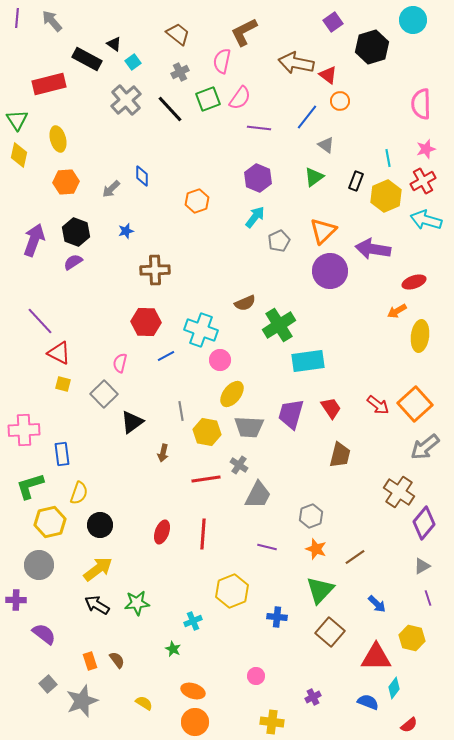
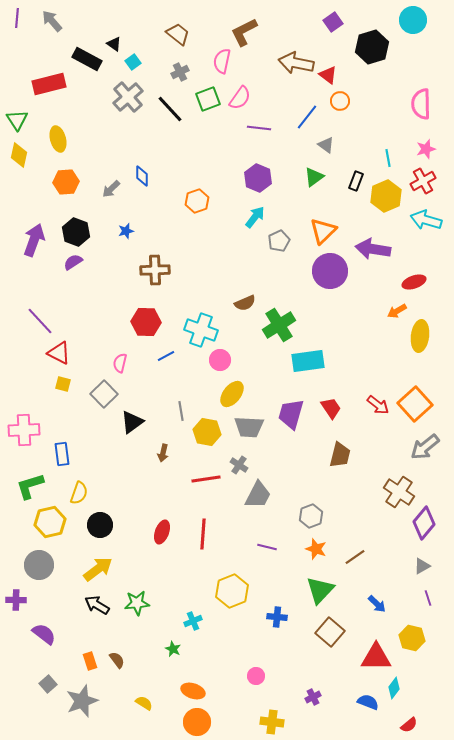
gray cross at (126, 100): moved 2 px right, 3 px up
orange circle at (195, 722): moved 2 px right
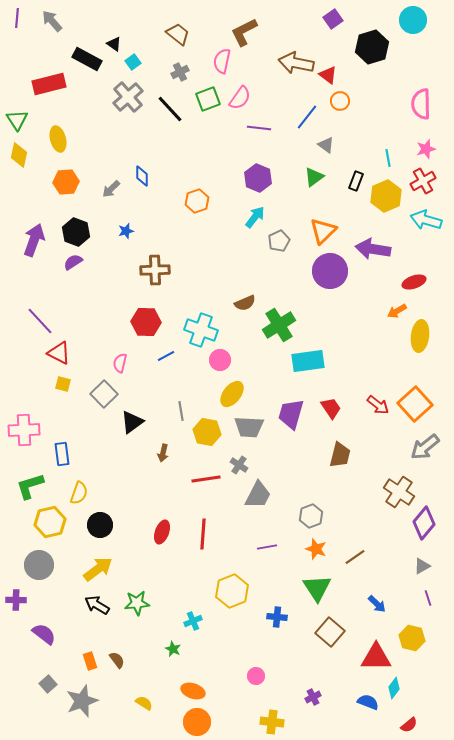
purple square at (333, 22): moved 3 px up
purple line at (267, 547): rotated 24 degrees counterclockwise
green triangle at (320, 590): moved 3 px left, 2 px up; rotated 16 degrees counterclockwise
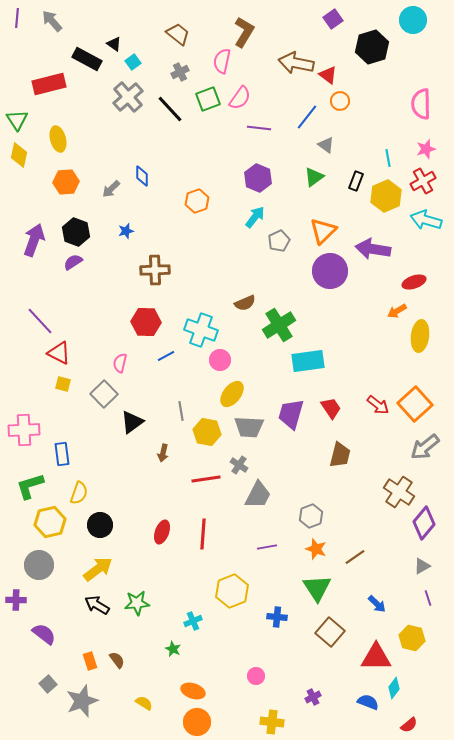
brown L-shape at (244, 32): rotated 148 degrees clockwise
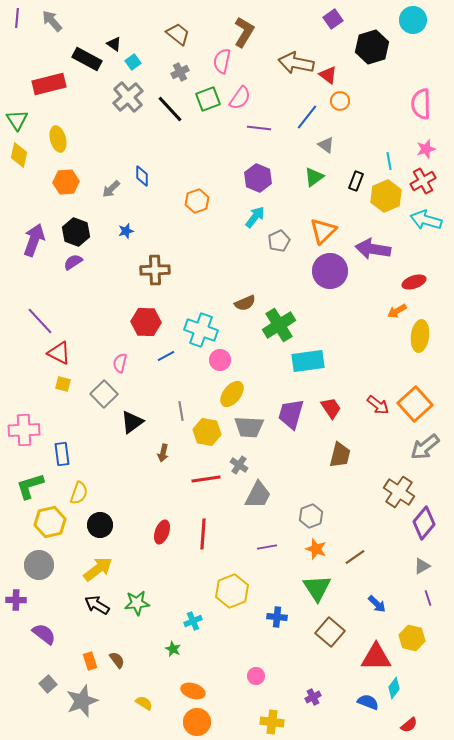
cyan line at (388, 158): moved 1 px right, 3 px down
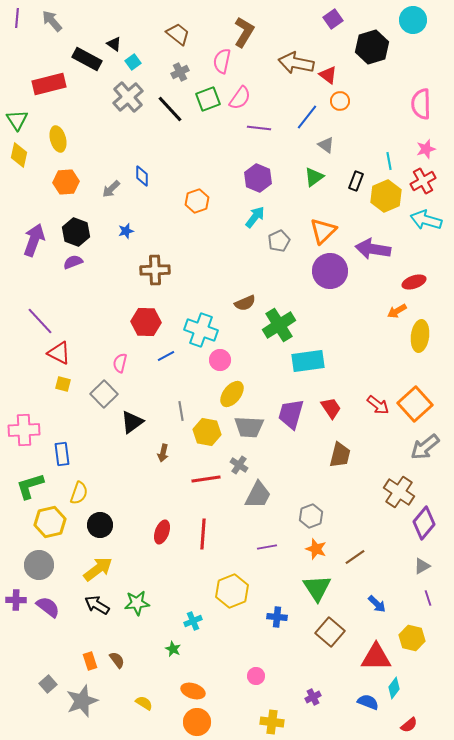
purple semicircle at (73, 262): rotated 12 degrees clockwise
purple semicircle at (44, 634): moved 4 px right, 27 px up
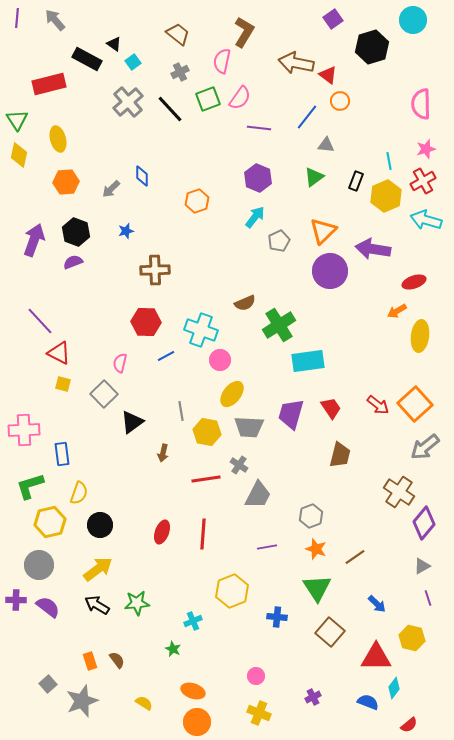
gray arrow at (52, 21): moved 3 px right, 1 px up
gray cross at (128, 97): moved 5 px down
gray triangle at (326, 145): rotated 30 degrees counterclockwise
yellow cross at (272, 722): moved 13 px left, 9 px up; rotated 15 degrees clockwise
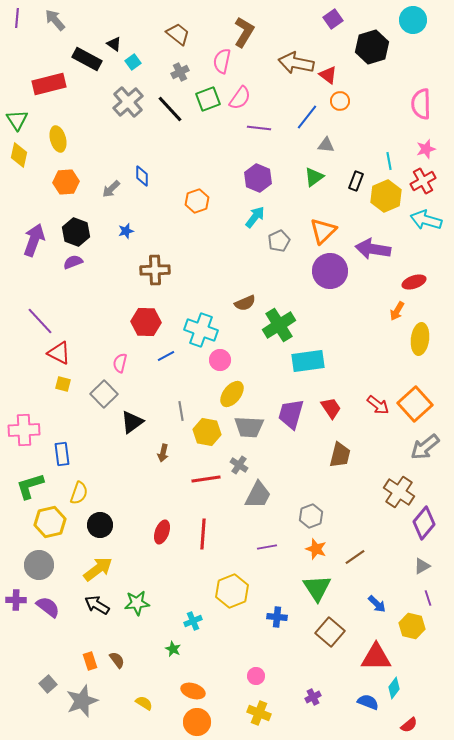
orange arrow at (397, 311): rotated 30 degrees counterclockwise
yellow ellipse at (420, 336): moved 3 px down
yellow hexagon at (412, 638): moved 12 px up
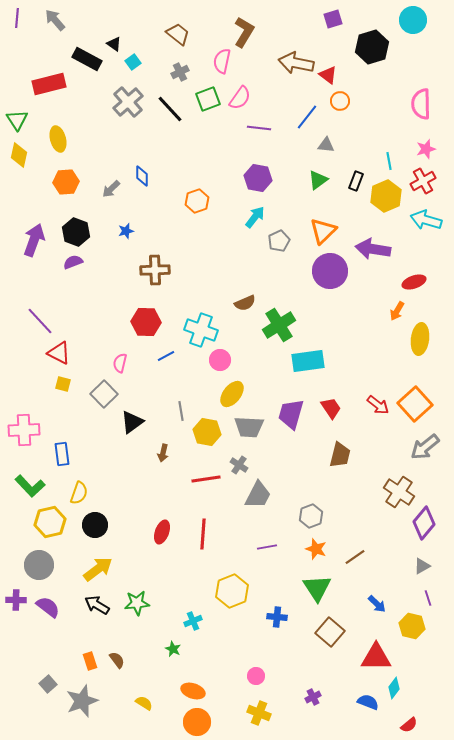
purple square at (333, 19): rotated 18 degrees clockwise
green triangle at (314, 177): moved 4 px right, 3 px down
purple hexagon at (258, 178): rotated 12 degrees counterclockwise
green L-shape at (30, 486): rotated 116 degrees counterclockwise
black circle at (100, 525): moved 5 px left
